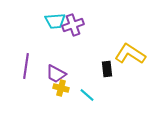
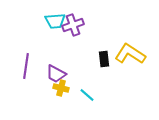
black rectangle: moved 3 px left, 10 px up
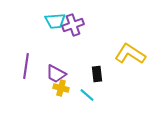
black rectangle: moved 7 px left, 15 px down
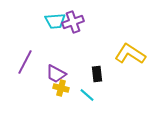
purple cross: moved 3 px up
purple line: moved 1 px left, 4 px up; rotated 20 degrees clockwise
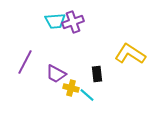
yellow cross: moved 10 px right
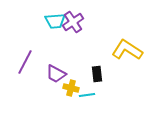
purple cross: rotated 15 degrees counterclockwise
yellow L-shape: moved 3 px left, 4 px up
cyan line: rotated 49 degrees counterclockwise
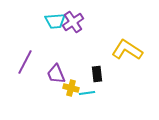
purple trapezoid: rotated 40 degrees clockwise
cyan line: moved 2 px up
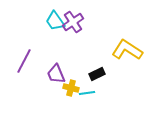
cyan trapezoid: rotated 60 degrees clockwise
purple line: moved 1 px left, 1 px up
black rectangle: rotated 70 degrees clockwise
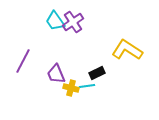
purple line: moved 1 px left
black rectangle: moved 1 px up
cyan line: moved 7 px up
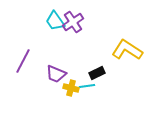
purple trapezoid: rotated 45 degrees counterclockwise
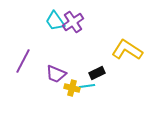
yellow cross: moved 1 px right
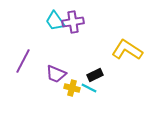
purple cross: rotated 25 degrees clockwise
black rectangle: moved 2 px left, 2 px down
cyan line: moved 2 px right, 2 px down; rotated 35 degrees clockwise
